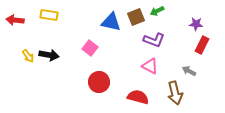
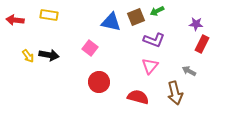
red rectangle: moved 1 px up
pink triangle: rotated 42 degrees clockwise
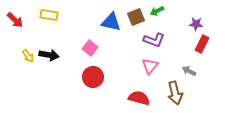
red arrow: rotated 144 degrees counterclockwise
red circle: moved 6 px left, 5 px up
red semicircle: moved 1 px right, 1 px down
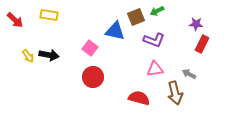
blue triangle: moved 4 px right, 9 px down
pink triangle: moved 5 px right, 3 px down; rotated 42 degrees clockwise
gray arrow: moved 3 px down
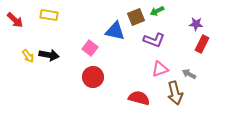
pink triangle: moved 5 px right; rotated 12 degrees counterclockwise
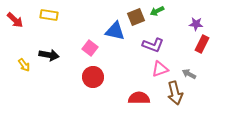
purple L-shape: moved 1 px left, 5 px down
yellow arrow: moved 4 px left, 9 px down
red semicircle: rotated 15 degrees counterclockwise
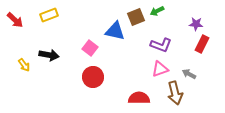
yellow rectangle: rotated 30 degrees counterclockwise
purple L-shape: moved 8 px right
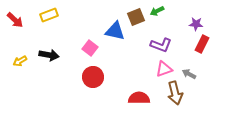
yellow arrow: moved 4 px left, 4 px up; rotated 96 degrees clockwise
pink triangle: moved 4 px right
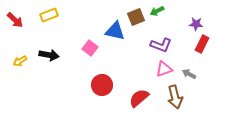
red circle: moved 9 px right, 8 px down
brown arrow: moved 4 px down
red semicircle: rotated 40 degrees counterclockwise
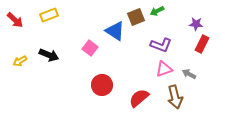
blue triangle: rotated 20 degrees clockwise
black arrow: rotated 12 degrees clockwise
